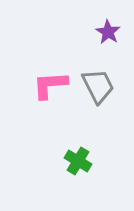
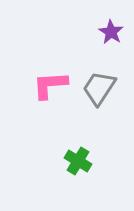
purple star: moved 3 px right
gray trapezoid: moved 1 px right, 2 px down; rotated 120 degrees counterclockwise
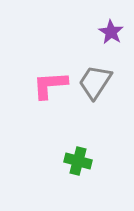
gray trapezoid: moved 4 px left, 6 px up
green cross: rotated 16 degrees counterclockwise
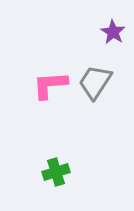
purple star: moved 2 px right
green cross: moved 22 px left, 11 px down; rotated 32 degrees counterclockwise
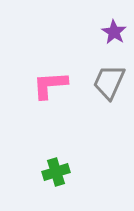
purple star: moved 1 px right
gray trapezoid: moved 14 px right; rotated 9 degrees counterclockwise
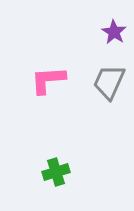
pink L-shape: moved 2 px left, 5 px up
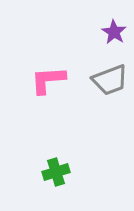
gray trapezoid: moved 1 px right, 2 px up; rotated 135 degrees counterclockwise
